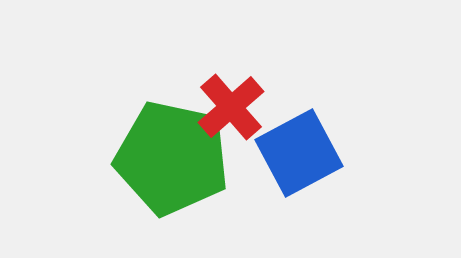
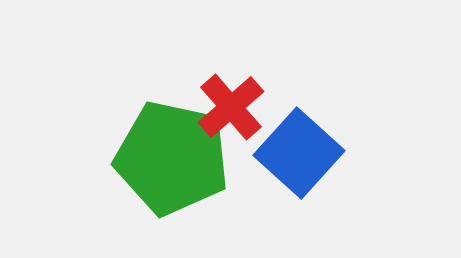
blue square: rotated 20 degrees counterclockwise
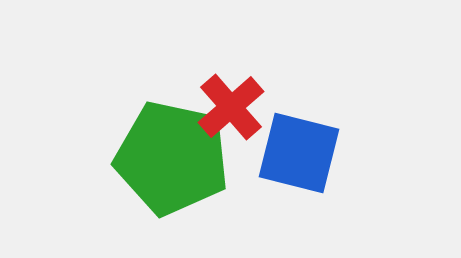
blue square: rotated 28 degrees counterclockwise
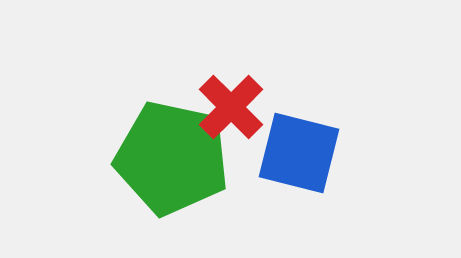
red cross: rotated 4 degrees counterclockwise
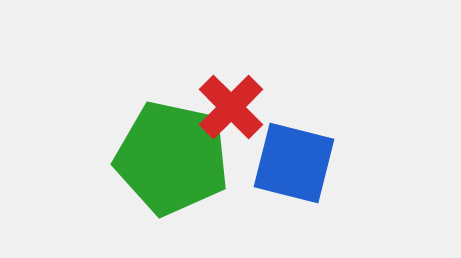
blue square: moved 5 px left, 10 px down
